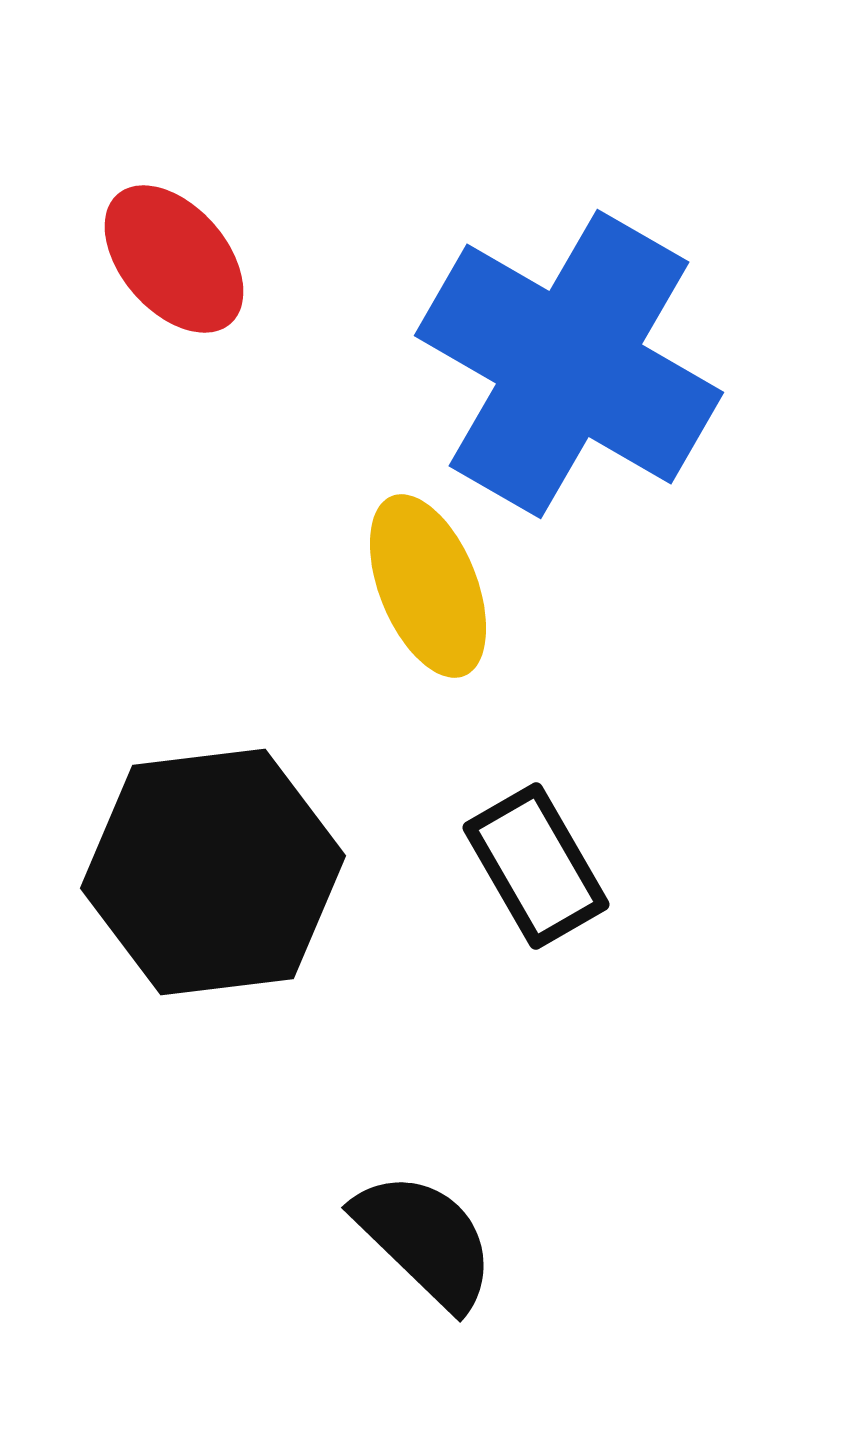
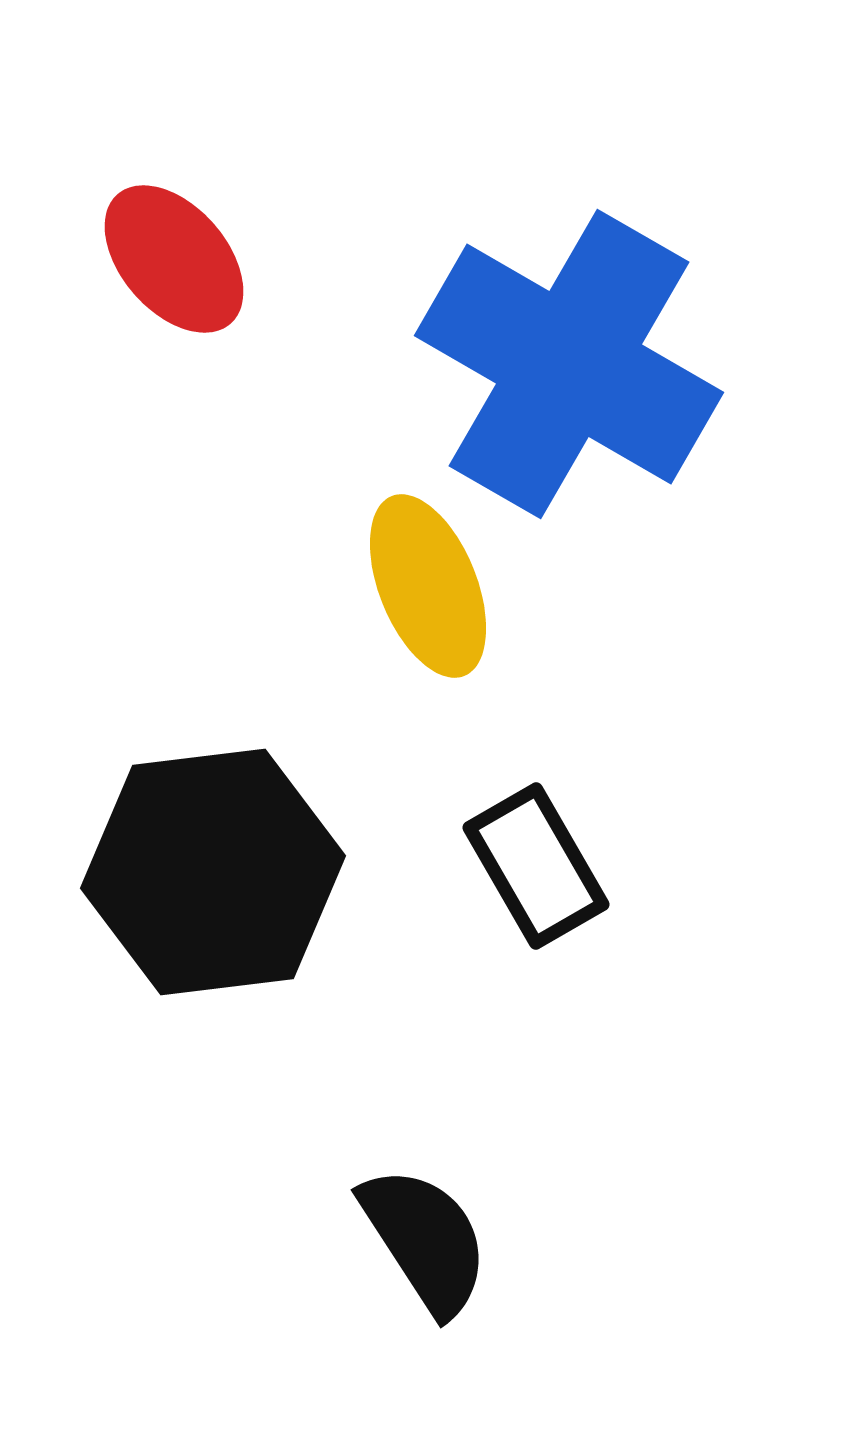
black semicircle: rotated 13 degrees clockwise
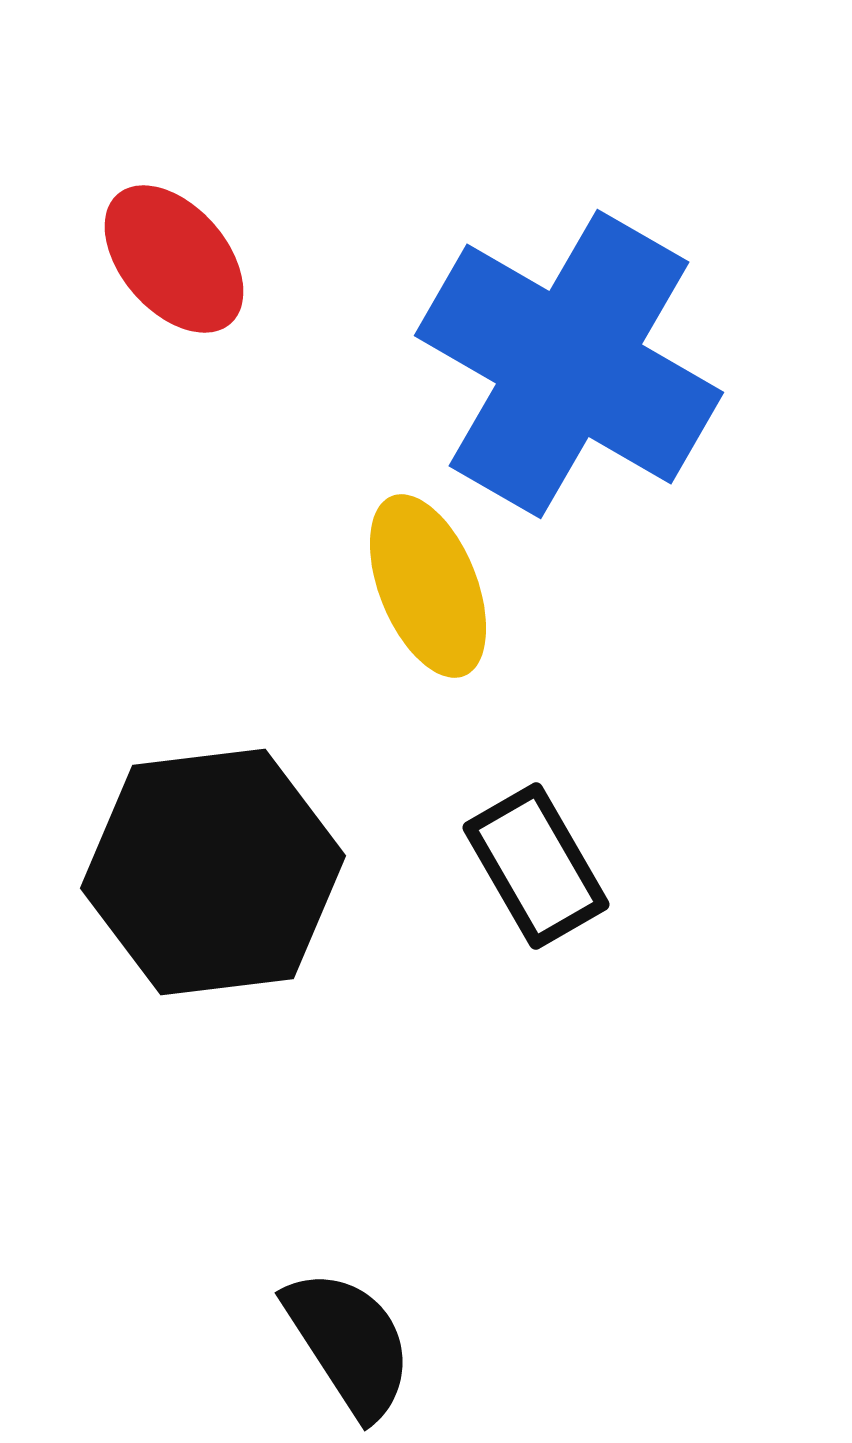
black semicircle: moved 76 px left, 103 px down
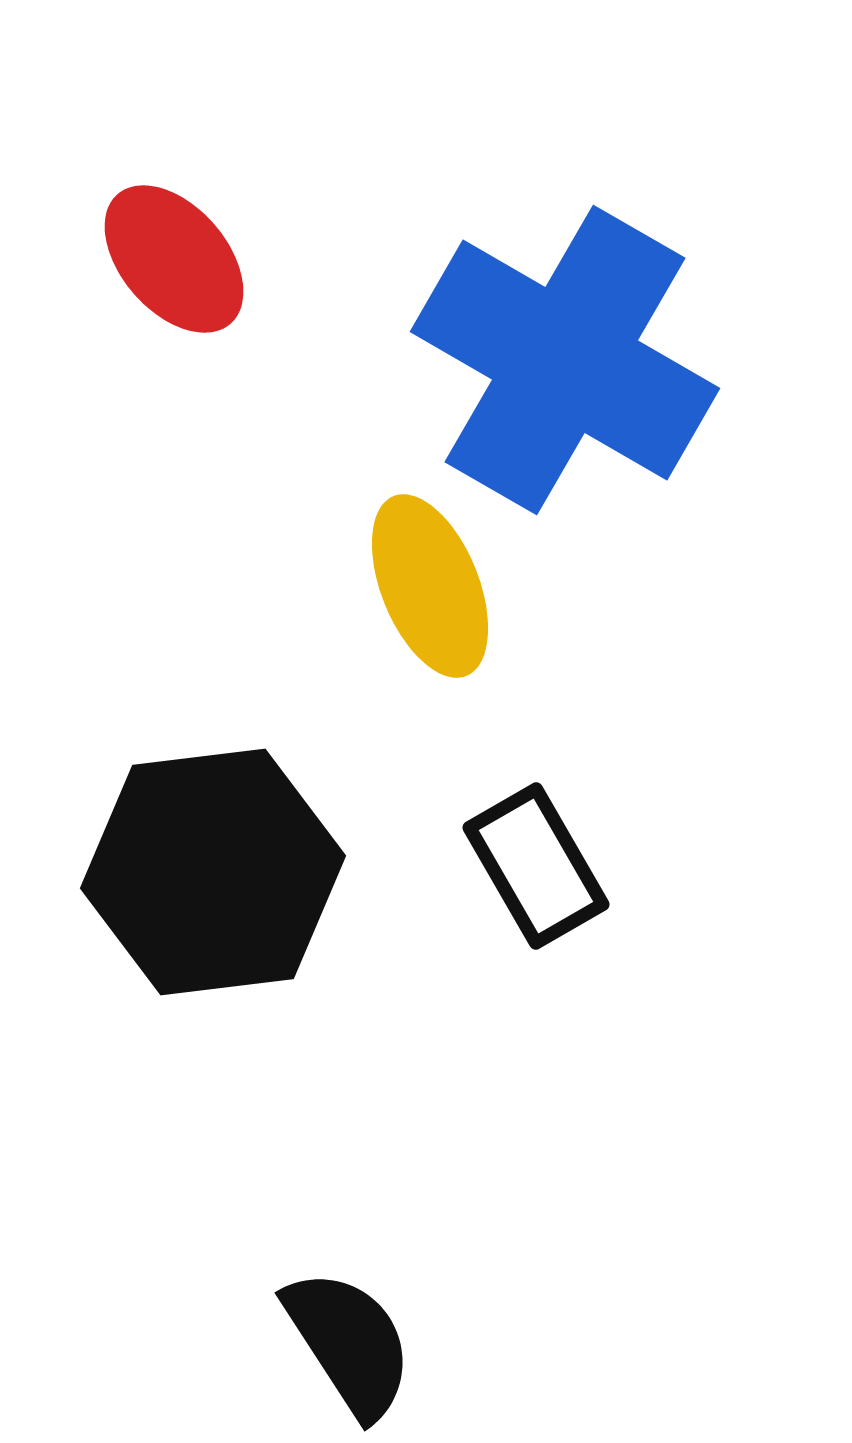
blue cross: moved 4 px left, 4 px up
yellow ellipse: moved 2 px right
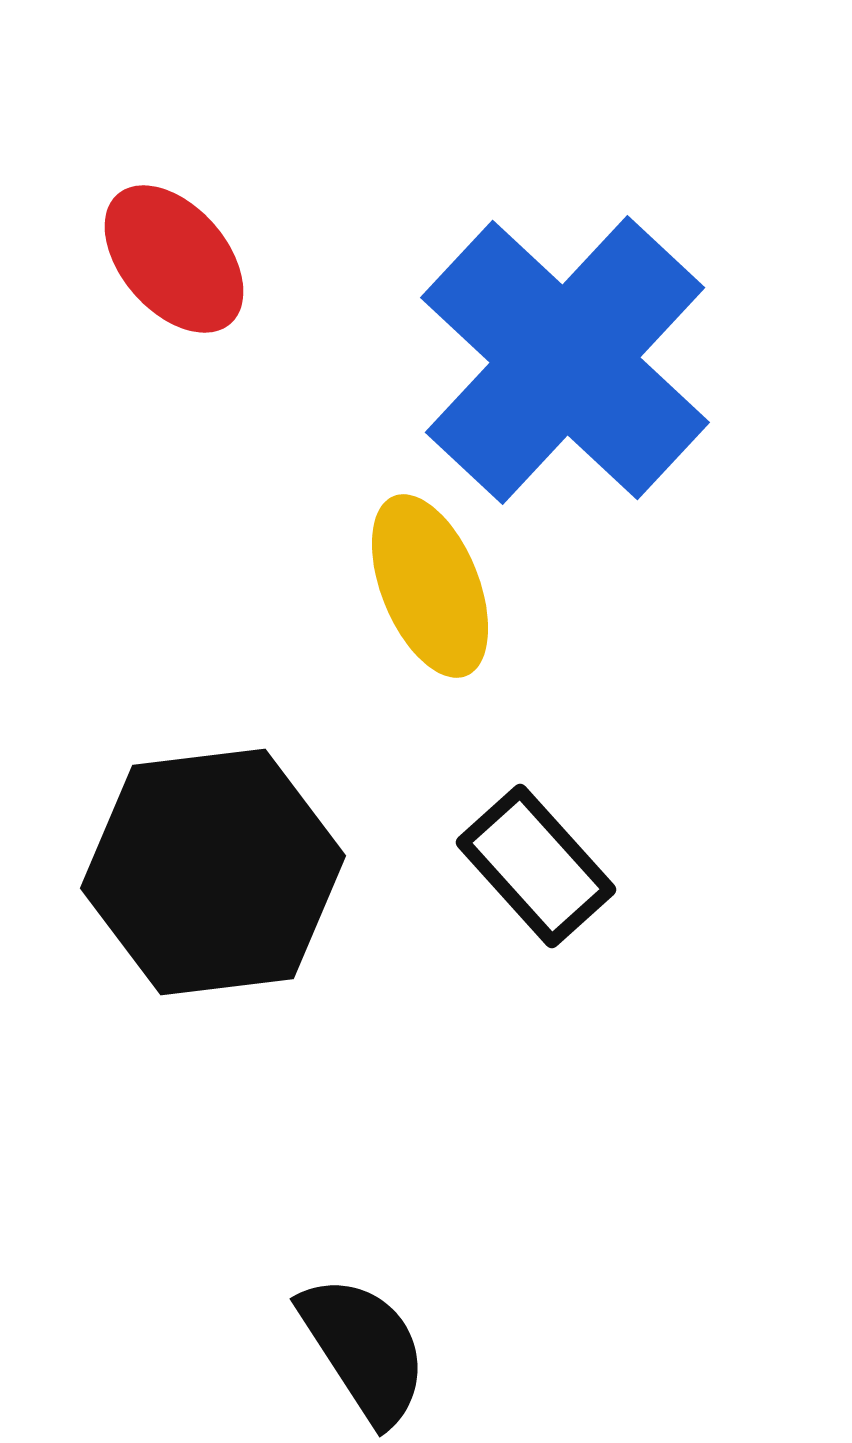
blue cross: rotated 13 degrees clockwise
black rectangle: rotated 12 degrees counterclockwise
black semicircle: moved 15 px right, 6 px down
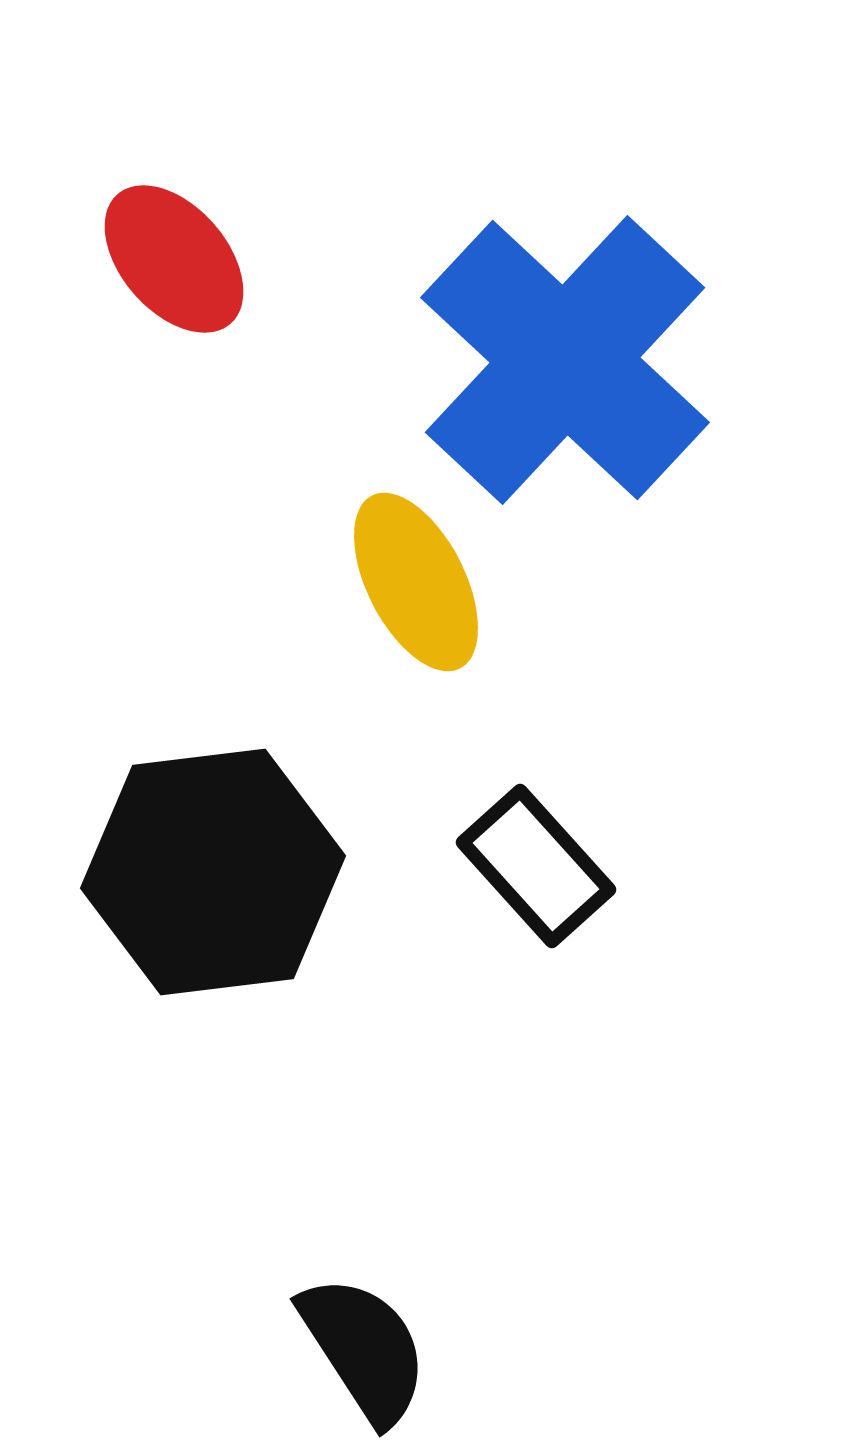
yellow ellipse: moved 14 px left, 4 px up; rotated 5 degrees counterclockwise
